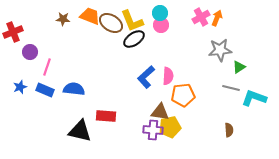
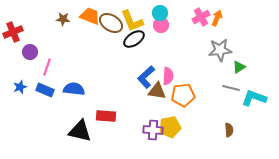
brown triangle: moved 3 px left, 21 px up
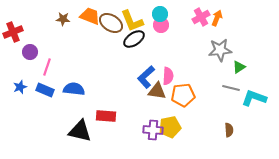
cyan circle: moved 1 px down
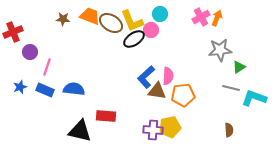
pink circle: moved 10 px left, 5 px down
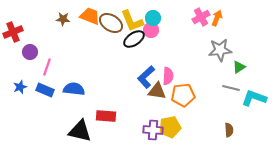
cyan circle: moved 7 px left, 4 px down
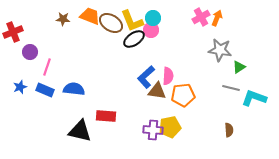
gray star: rotated 15 degrees clockwise
